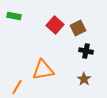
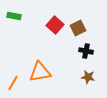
orange triangle: moved 3 px left, 2 px down
brown star: moved 4 px right, 2 px up; rotated 24 degrees counterclockwise
orange line: moved 4 px left, 4 px up
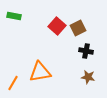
red square: moved 2 px right, 1 px down
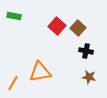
brown square: rotated 21 degrees counterclockwise
brown star: moved 1 px right
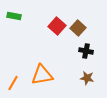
orange triangle: moved 2 px right, 3 px down
brown star: moved 2 px left, 1 px down
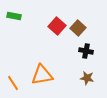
orange line: rotated 63 degrees counterclockwise
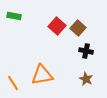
brown star: moved 1 px left, 1 px down; rotated 16 degrees clockwise
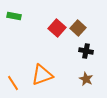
red square: moved 2 px down
orange triangle: rotated 10 degrees counterclockwise
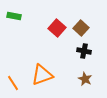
brown square: moved 3 px right
black cross: moved 2 px left
brown star: moved 1 px left
